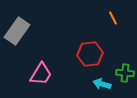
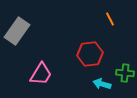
orange line: moved 3 px left, 1 px down
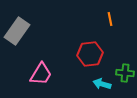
orange line: rotated 16 degrees clockwise
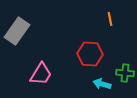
red hexagon: rotated 10 degrees clockwise
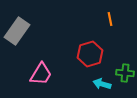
red hexagon: rotated 20 degrees counterclockwise
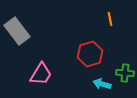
gray rectangle: rotated 72 degrees counterclockwise
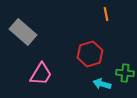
orange line: moved 4 px left, 5 px up
gray rectangle: moved 6 px right, 1 px down; rotated 12 degrees counterclockwise
